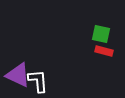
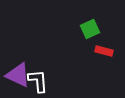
green square: moved 11 px left, 5 px up; rotated 36 degrees counterclockwise
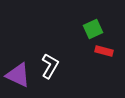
green square: moved 3 px right
white L-shape: moved 12 px right, 15 px up; rotated 35 degrees clockwise
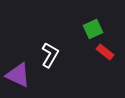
red rectangle: moved 1 px right, 1 px down; rotated 24 degrees clockwise
white L-shape: moved 11 px up
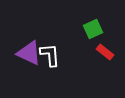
white L-shape: rotated 35 degrees counterclockwise
purple triangle: moved 11 px right, 22 px up
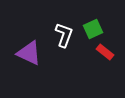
white L-shape: moved 14 px right, 20 px up; rotated 25 degrees clockwise
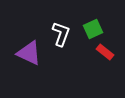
white L-shape: moved 3 px left, 1 px up
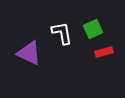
white L-shape: moved 1 px right, 1 px up; rotated 30 degrees counterclockwise
red rectangle: moved 1 px left; rotated 54 degrees counterclockwise
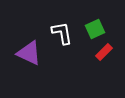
green square: moved 2 px right
red rectangle: rotated 30 degrees counterclockwise
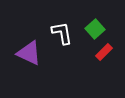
green square: rotated 18 degrees counterclockwise
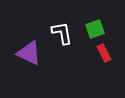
green square: rotated 24 degrees clockwise
red rectangle: moved 1 px down; rotated 72 degrees counterclockwise
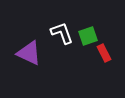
green square: moved 7 px left, 7 px down
white L-shape: rotated 10 degrees counterclockwise
